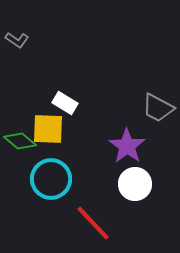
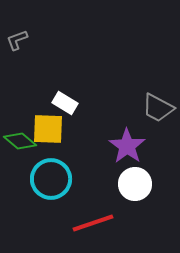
gray L-shape: rotated 125 degrees clockwise
red line: rotated 66 degrees counterclockwise
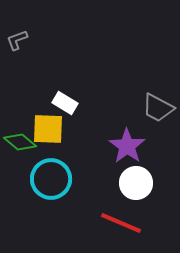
green diamond: moved 1 px down
white circle: moved 1 px right, 1 px up
red line: moved 28 px right; rotated 42 degrees clockwise
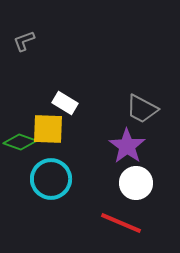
gray L-shape: moved 7 px right, 1 px down
gray trapezoid: moved 16 px left, 1 px down
green diamond: rotated 20 degrees counterclockwise
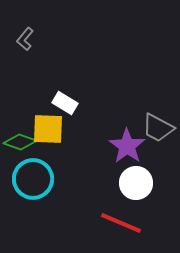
gray L-shape: moved 1 px right, 2 px up; rotated 30 degrees counterclockwise
gray trapezoid: moved 16 px right, 19 px down
cyan circle: moved 18 px left
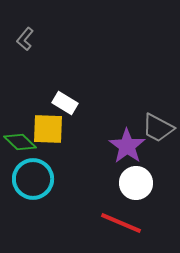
green diamond: rotated 24 degrees clockwise
